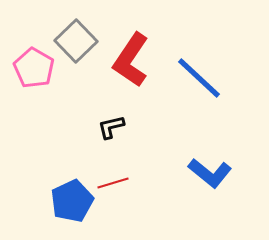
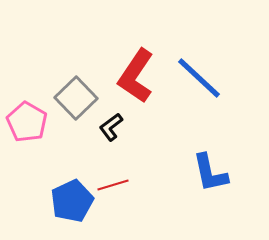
gray square: moved 57 px down
red L-shape: moved 5 px right, 16 px down
pink pentagon: moved 7 px left, 54 px down
black L-shape: rotated 24 degrees counterclockwise
blue L-shape: rotated 39 degrees clockwise
red line: moved 2 px down
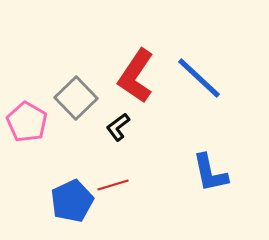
black L-shape: moved 7 px right
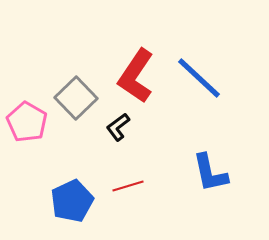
red line: moved 15 px right, 1 px down
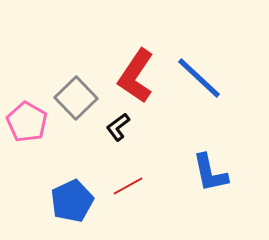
red line: rotated 12 degrees counterclockwise
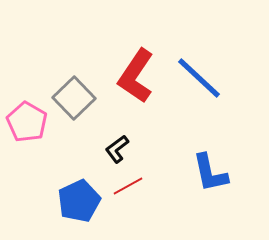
gray square: moved 2 px left
black L-shape: moved 1 px left, 22 px down
blue pentagon: moved 7 px right
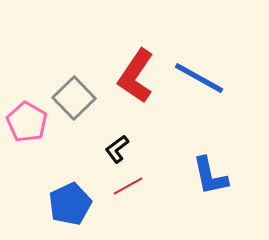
blue line: rotated 14 degrees counterclockwise
blue L-shape: moved 3 px down
blue pentagon: moved 9 px left, 3 px down
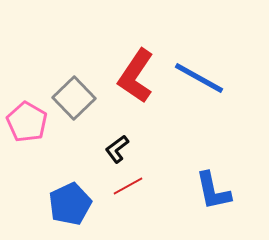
blue L-shape: moved 3 px right, 15 px down
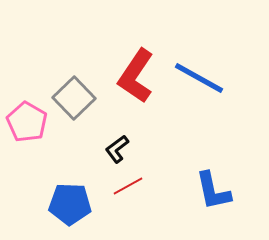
blue pentagon: rotated 27 degrees clockwise
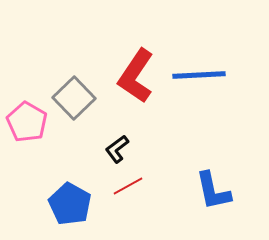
blue line: moved 3 px up; rotated 32 degrees counterclockwise
blue pentagon: rotated 27 degrees clockwise
